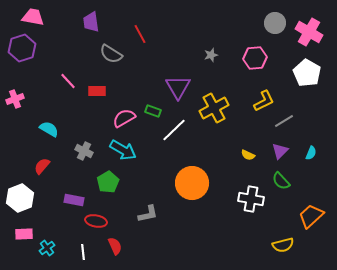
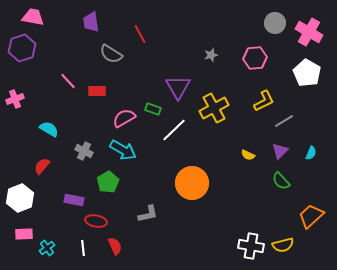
green rectangle at (153, 111): moved 2 px up
white cross at (251, 199): moved 47 px down
white line at (83, 252): moved 4 px up
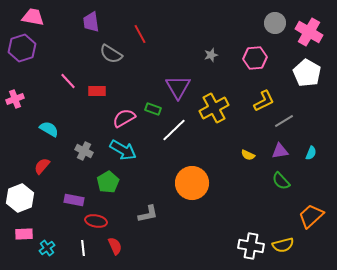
purple triangle at (280, 151): rotated 36 degrees clockwise
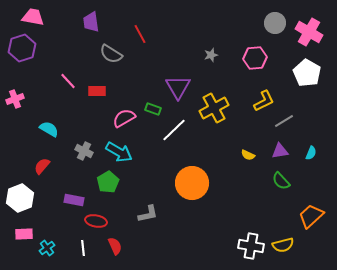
cyan arrow at (123, 150): moved 4 px left, 2 px down
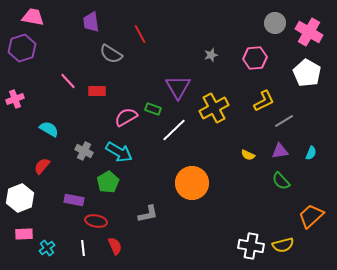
pink semicircle at (124, 118): moved 2 px right, 1 px up
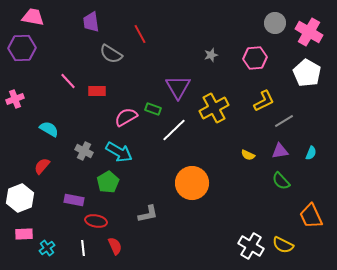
purple hexagon at (22, 48): rotated 16 degrees clockwise
orange trapezoid at (311, 216): rotated 72 degrees counterclockwise
yellow semicircle at (283, 245): rotated 40 degrees clockwise
white cross at (251, 246): rotated 20 degrees clockwise
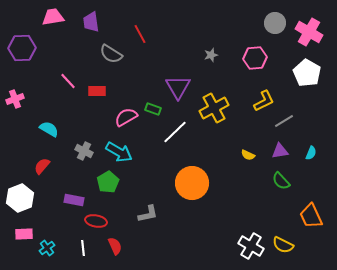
pink trapezoid at (33, 17): moved 20 px right; rotated 20 degrees counterclockwise
white line at (174, 130): moved 1 px right, 2 px down
